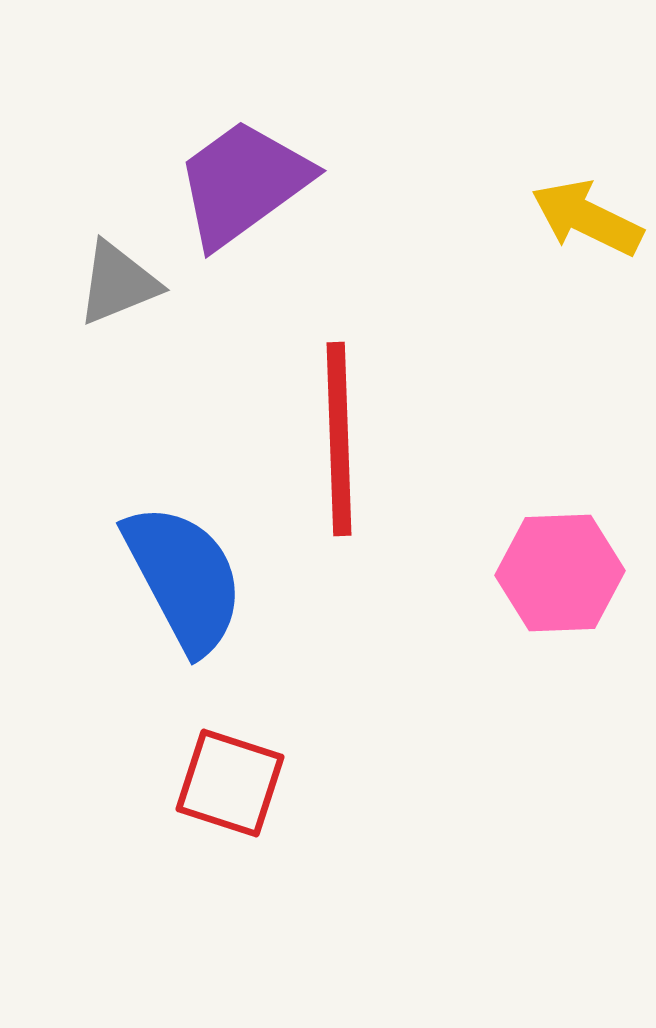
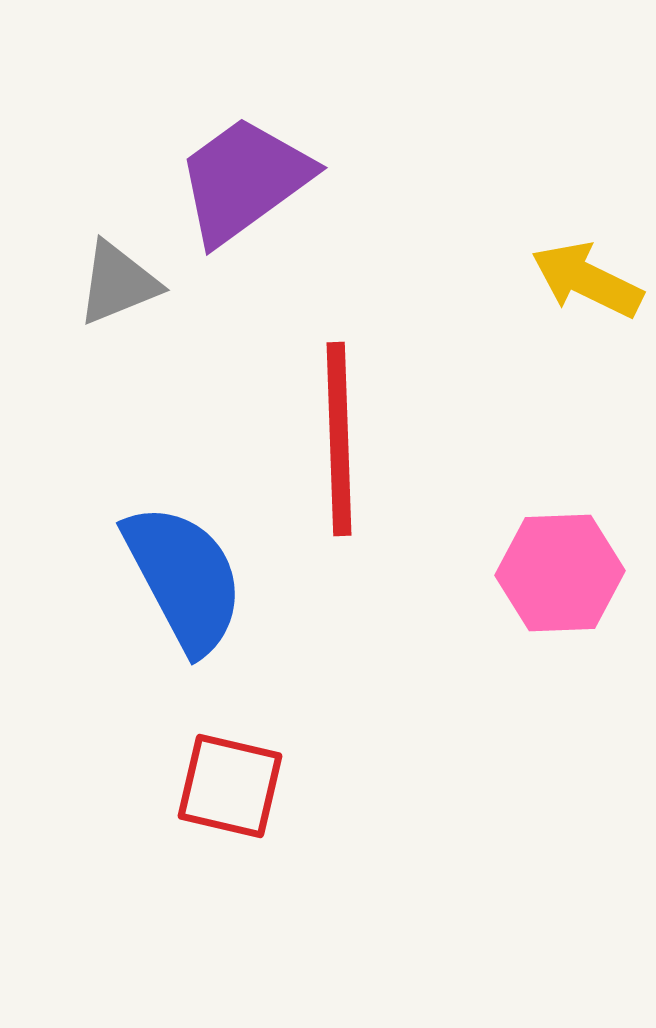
purple trapezoid: moved 1 px right, 3 px up
yellow arrow: moved 62 px down
red square: moved 3 px down; rotated 5 degrees counterclockwise
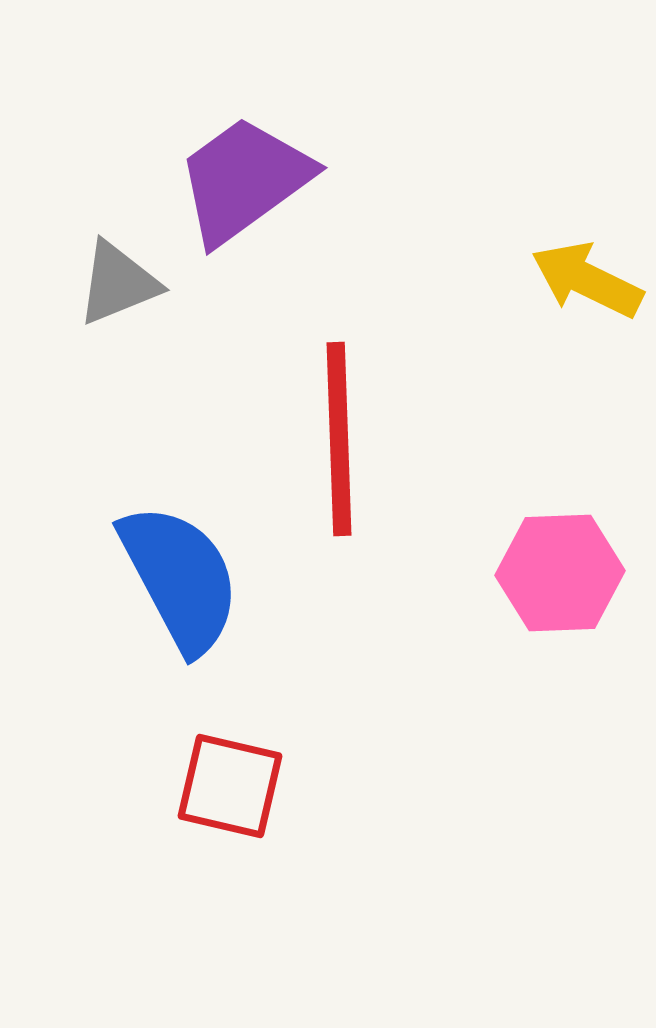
blue semicircle: moved 4 px left
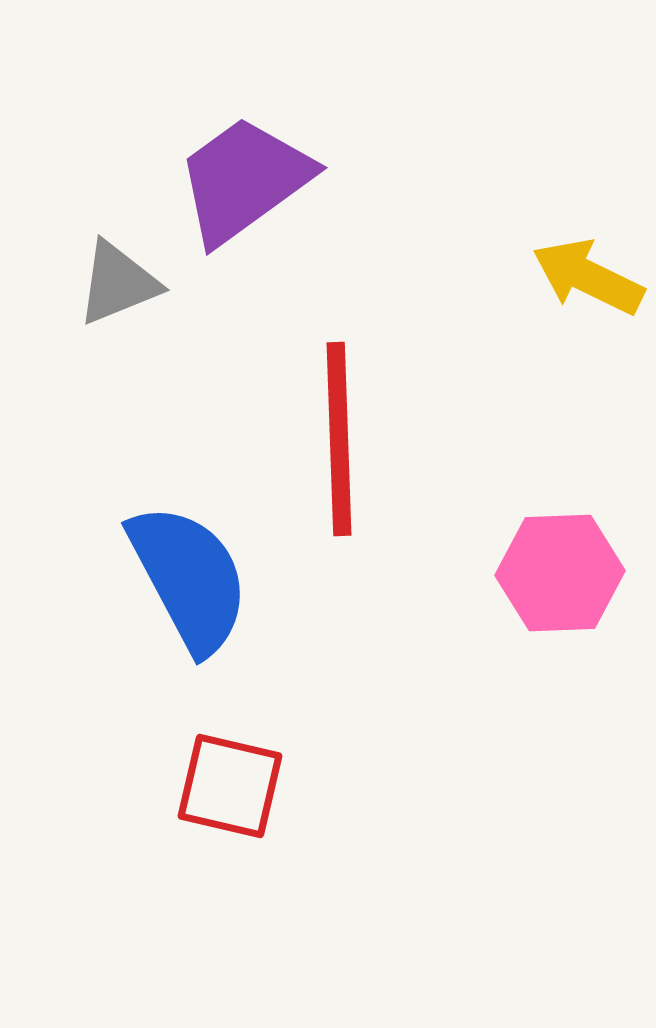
yellow arrow: moved 1 px right, 3 px up
blue semicircle: moved 9 px right
